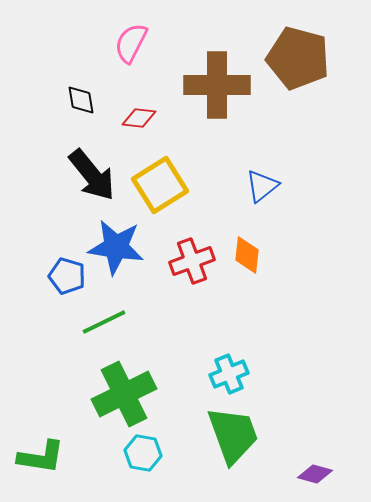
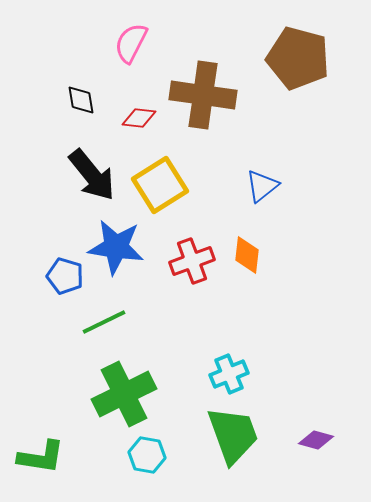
brown cross: moved 14 px left, 10 px down; rotated 8 degrees clockwise
blue pentagon: moved 2 px left
cyan hexagon: moved 4 px right, 2 px down
purple diamond: moved 1 px right, 34 px up
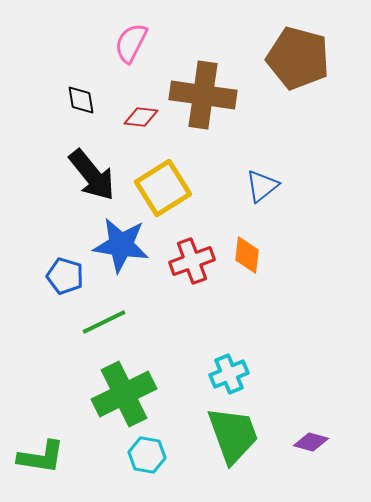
red diamond: moved 2 px right, 1 px up
yellow square: moved 3 px right, 3 px down
blue star: moved 5 px right, 2 px up
purple diamond: moved 5 px left, 2 px down
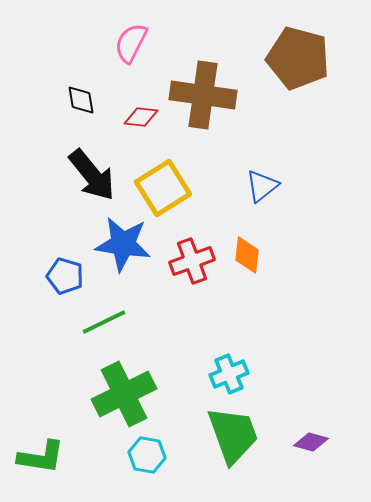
blue star: moved 2 px right, 1 px up
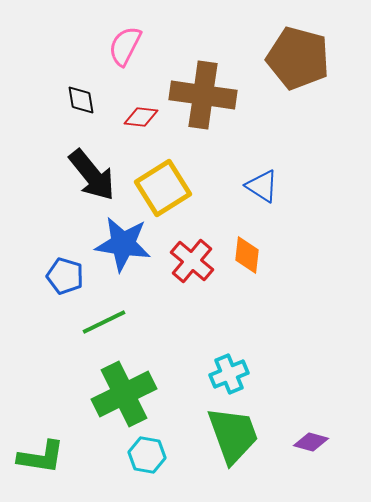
pink semicircle: moved 6 px left, 3 px down
blue triangle: rotated 48 degrees counterclockwise
red cross: rotated 30 degrees counterclockwise
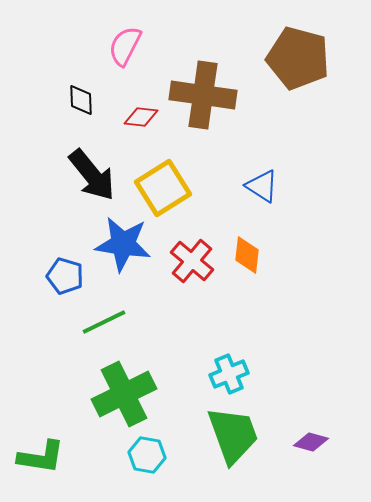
black diamond: rotated 8 degrees clockwise
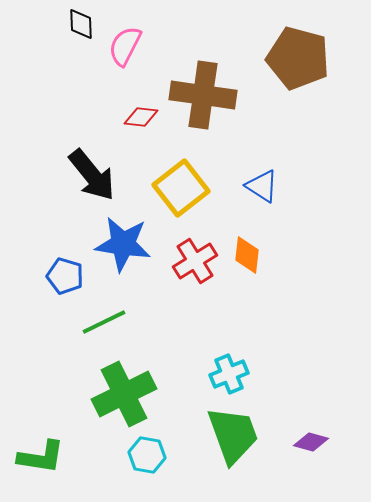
black diamond: moved 76 px up
yellow square: moved 18 px right; rotated 6 degrees counterclockwise
red cross: moved 3 px right; rotated 18 degrees clockwise
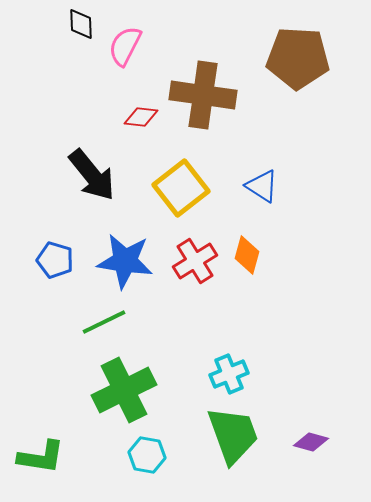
brown pentagon: rotated 12 degrees counterclockwise
blue star: moved 2 px right, 17 px down
orange diamond: rotated 9 degrees clockwise
blue pentagon: moved 10 px left, 16 px up
green cross: moved 4 px up
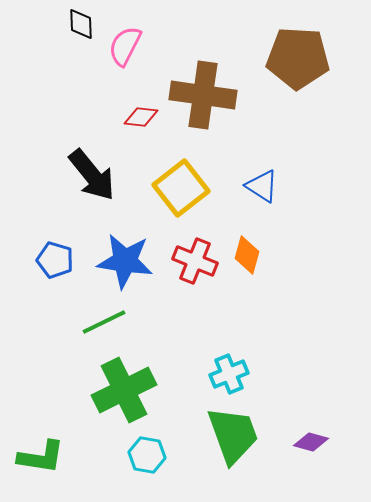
red cross: rotated 36 degrees counterclockwise
